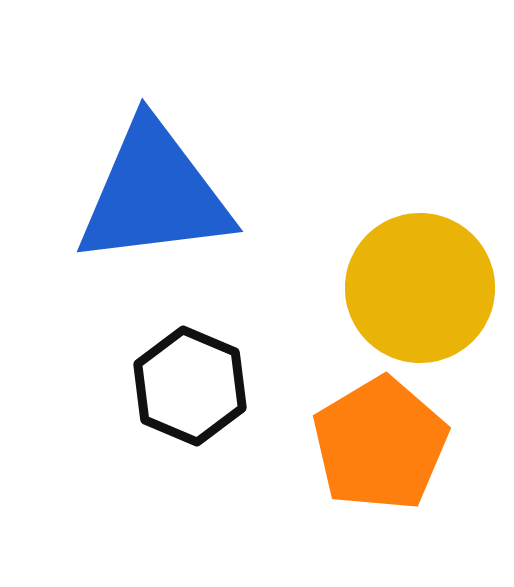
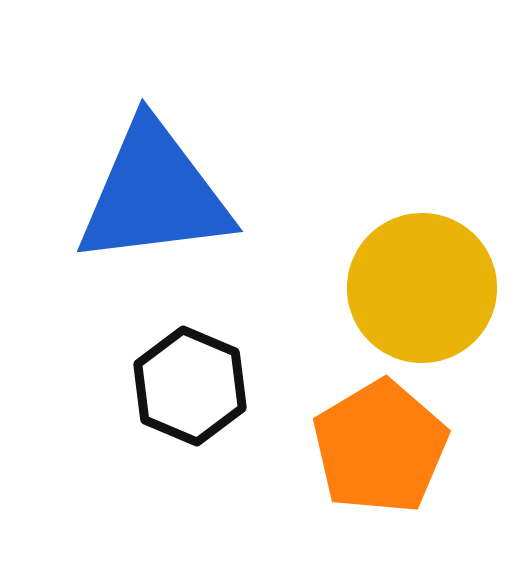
yellow circle: moved 2 px right
orange pentagon: moved 3 px down
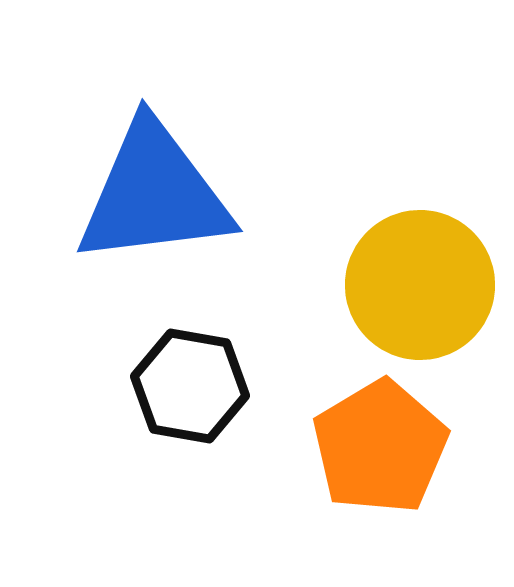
yellow circle: moved 2 px left, 3 px up
black hexagon: rotated 13 degrees counterclockwise
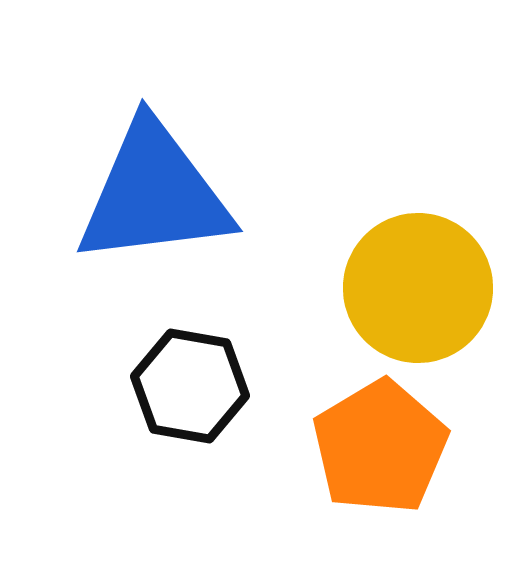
yellow circle: moved 2 px left, 3 px down
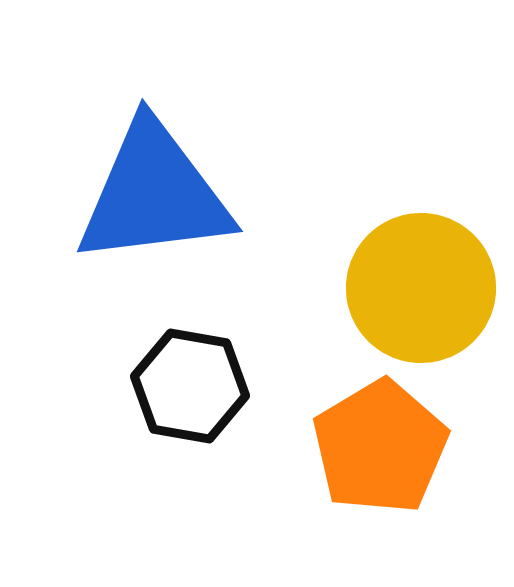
yellow circle: moved 3 px right
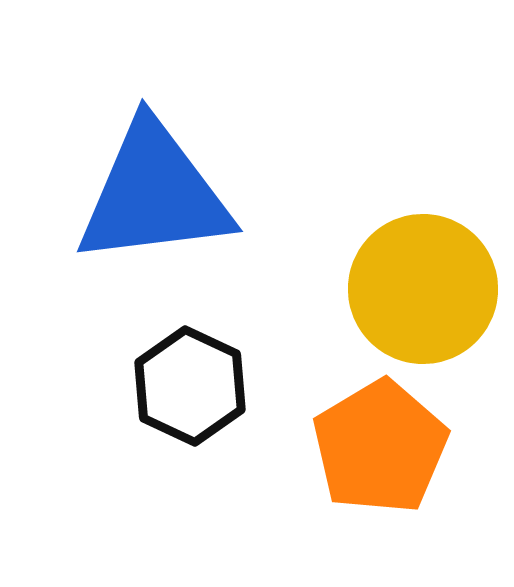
yellow circle: moved 2 px right, 1 px down
black hexagon: rotated 15 degrees clockwise
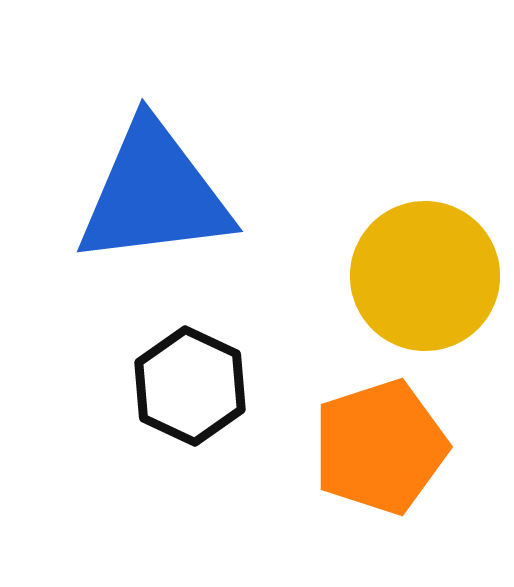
yellow circle: moved 2 px right, 13 px up
orange pentagon: rotated 13 degrees clockwise
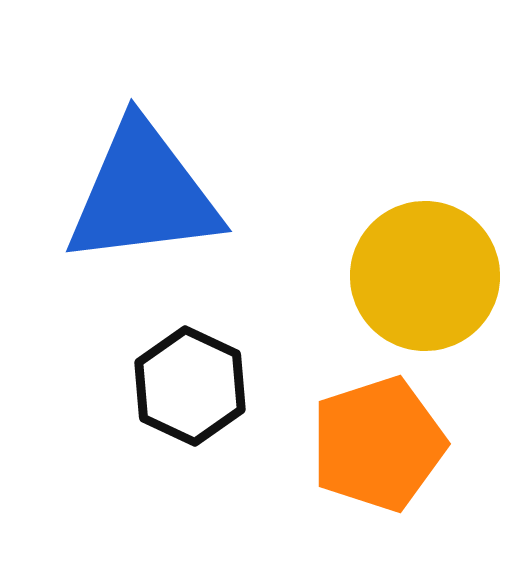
blue triangle: moved 11 px left
orange pentagon: moved 2 px left, 3 px up
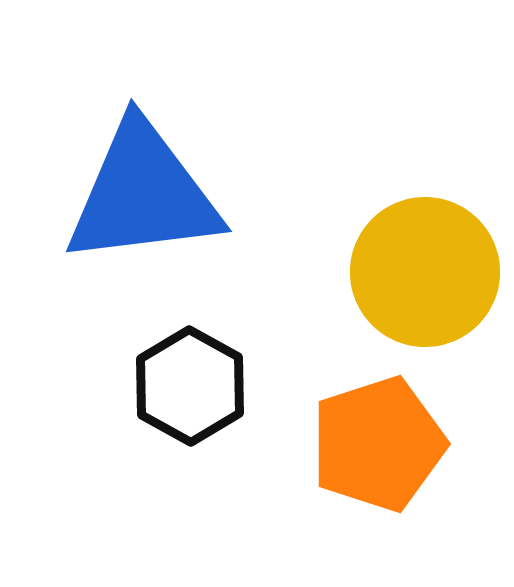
yellow circle: moved 4 px up
black hexagon: rotated 4 degrees clockwise
